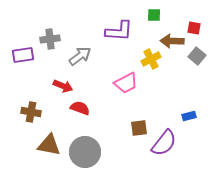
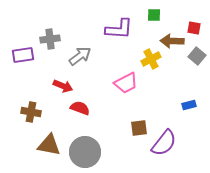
purple L-shape: moved 2 px up
blue rectangle: moved 11 px up
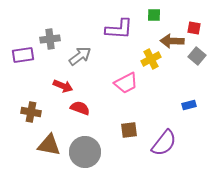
brown square: moved 10 px left, 2 px down
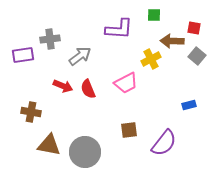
red semicircle: moved 8 px right, 19 px up; rotated 132 degrees counterclockwise
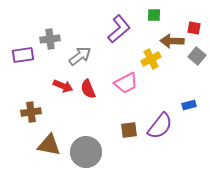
purple L-shape: rotated 44 degrees counterclockwise
brown cross: rotated 18 degrees counterclockwise
purple semicircle: moved 4 px left, 17 px up
gray circle: moved 1 px right
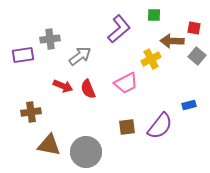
brown square: moved 2 px left, 3 px up
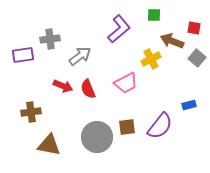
brown arrow: rotated 20 degrees clockwise
gray square: moved 2 px down
gray circle: moved 11 px right, 15 px up
